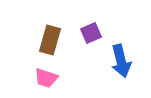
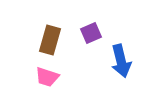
pink trapezoid: moved 1 px right, 1 px up
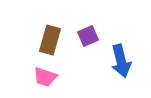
purple square: moved 3 px left, 3 px down
pink trapezoid: moved 2 px left
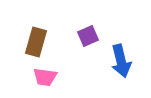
brown rectangle: moved 14 px left, 2 px down
pink trapezoid: rotated 10 degrees counterclockwise
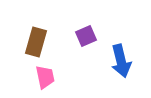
purple square: moved 2 px left
pink trapezoid: rotated 110 degrees counterclockwise
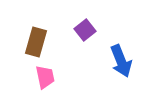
purple square: moved 1 px left, 6 px up; rotated 15 degrees counterclockwise
blue arrow: rotated 8 degrees counterclockwise
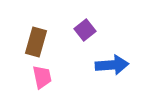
blue arrow: moved 9 px left, 4 px down; rotated 72 degrees counterclockwise
pink trapezoid: moved 3 px left
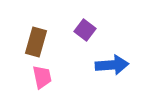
purple square: rotated 15 degrees counterclockwise
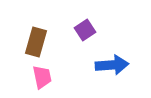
purple square: rotated 20 degrees clockwise
